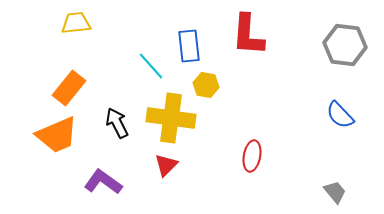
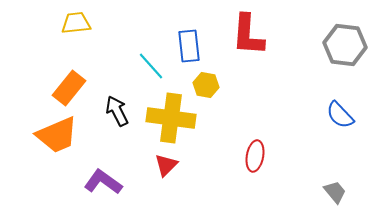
black arrow: moved 12 px up
red ellipse: moved 3 px right
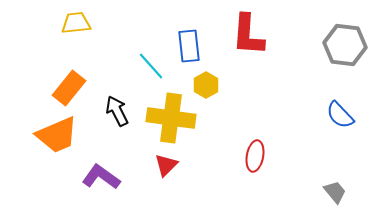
yellow hexagon: rotated 20 degrees clockwise
purple L-shape: moved 2 px left, 5 px up
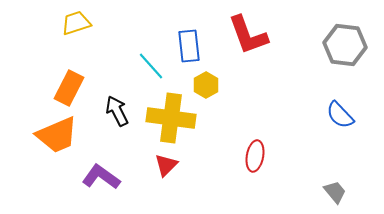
yellow trapezoid: rotated 12 degrees counterclockwise
red L-shape: rotated 24 degrees counterclockwise
orange rectangle: rotated 12 degrees counterclockwise
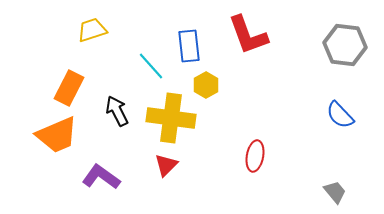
yellow trapezoid: moved 16 px right, 7 px down
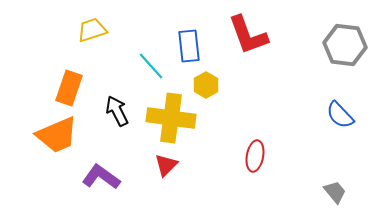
orange rectangle: rotated 8 degrees counterclockwise
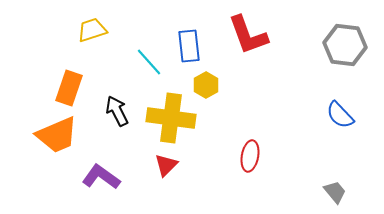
cyan line: moved 2 px left, 4 px up
red ellipse: moved 5 px left
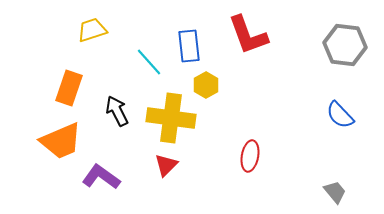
orange trapezoid: moved 4 px right, 6 px down
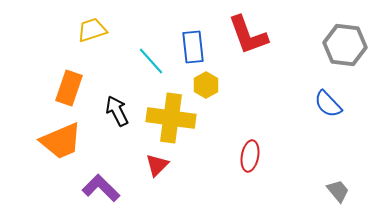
blue rectangle: moved 4 px right, 1 px down
cyan line: moved 2 px right, 1 px up
blue semicircle: moved 12 px left, 11 px up
red triangle: moved 9 px left
purple L-shape: moved 11 px down; rotated 9 degrees clockwise
gray trapezoid: moved 3 px right, 1 px up
